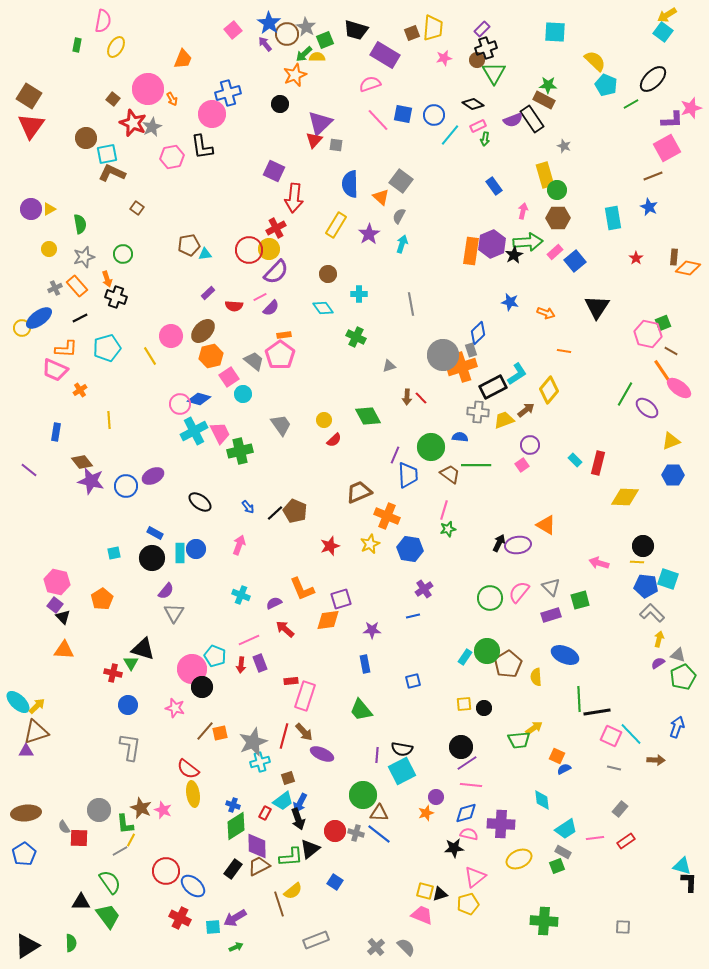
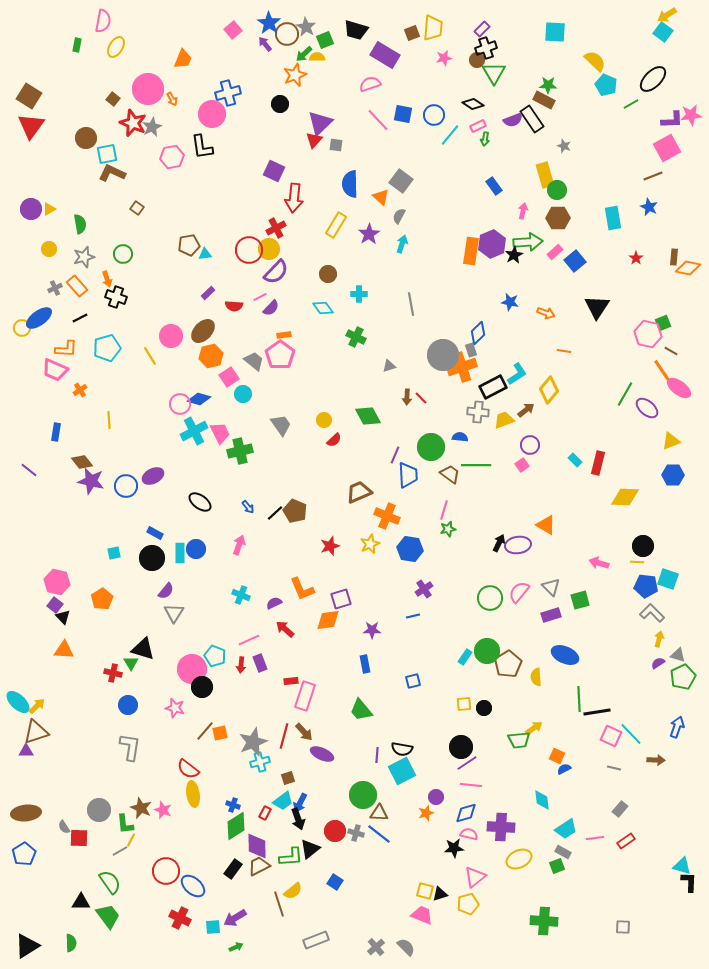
pink star at (691, 108): moved 7 px down; rotated 10 degrees clockwise
purple cross at (501, 824): moved 3 px down
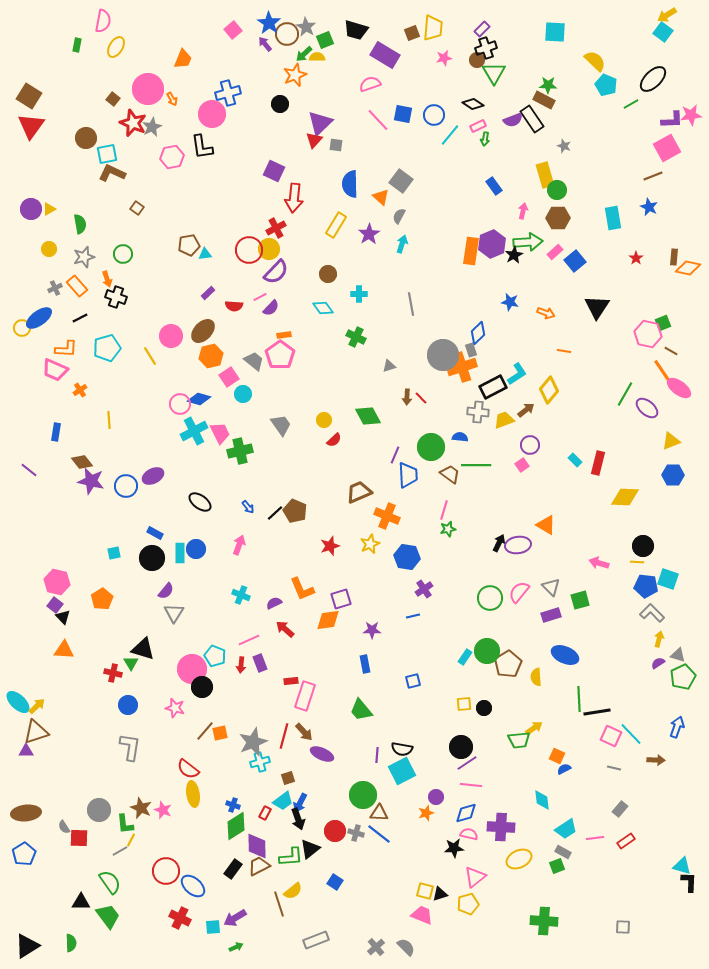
blue hexagon at (410, 549): moved 3 px left, 8 px down
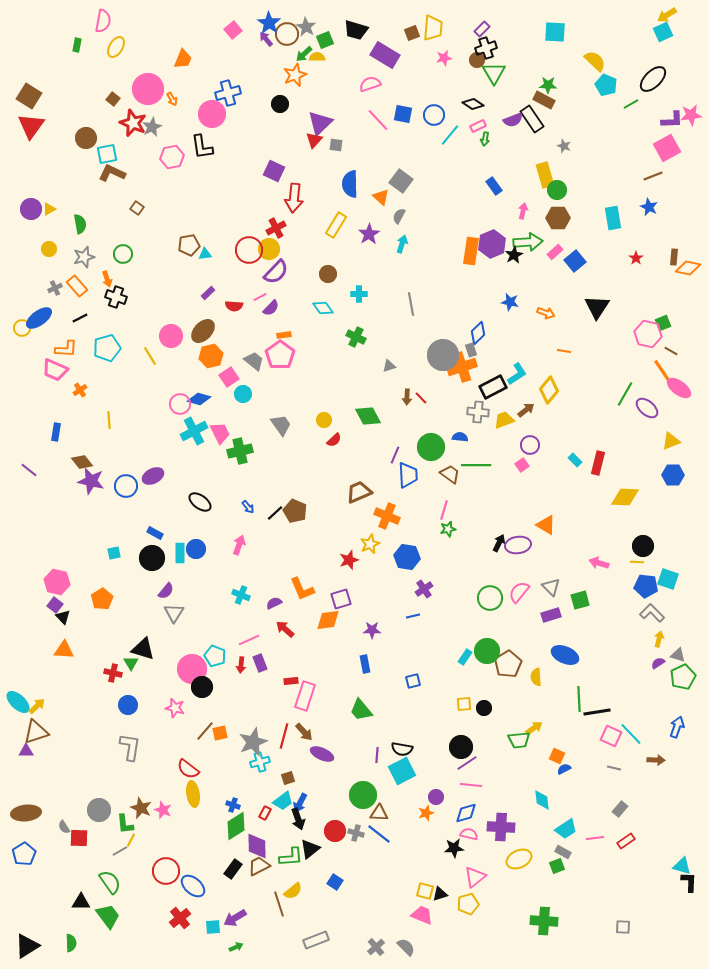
cyan square at (663, 32): rotated 30 degrees clockwise
purple arrow at (265, 44): moved 1 px right, 5 px up
red star at (330, 546): moved 19 px right, 14 px down
red cross at (180, 918): rotated 25 degrees clockwise
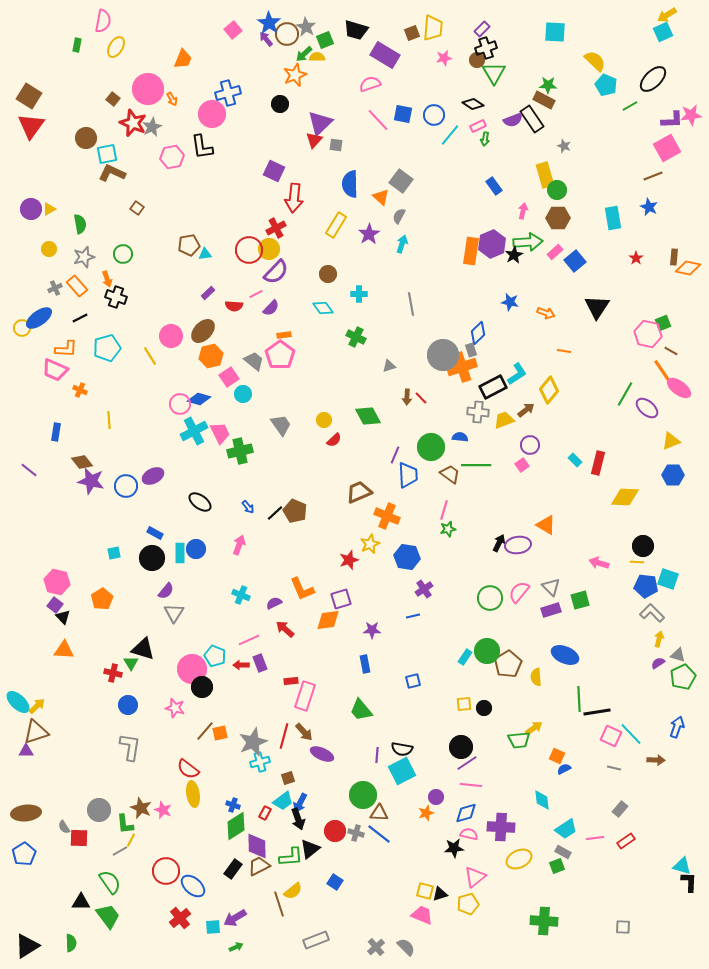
green line at (631, 104): moved 1 px left, 2 px down
pink line at (260, 297): moved 4 px left, 3 px up
orange cross at (80, 390): rotated 32 degrees counterclockwise
purple rectangle at (551, 615): moved 5 px up
red arrow at (241, 665): rotated 84 degrees clockwise
